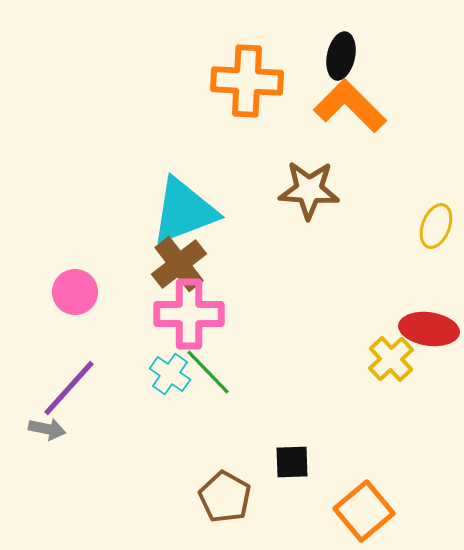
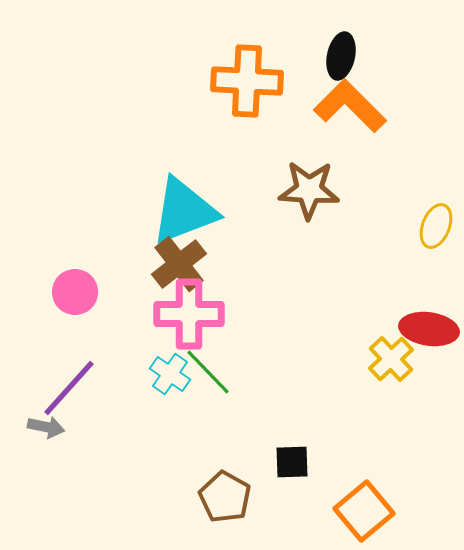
gray arrow: moved 1 px left, 2 px up
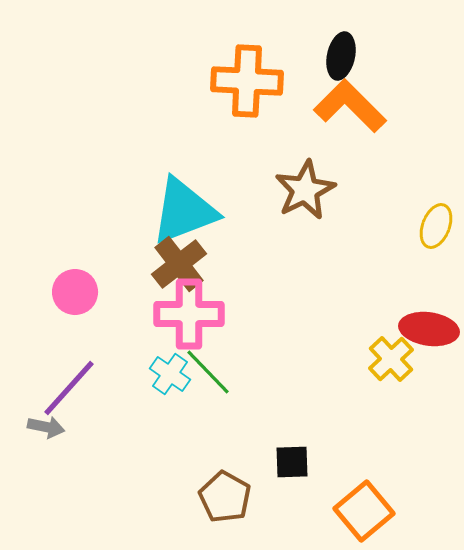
brown star: moved 4 px left; rotated 30 degrees counterclockwise
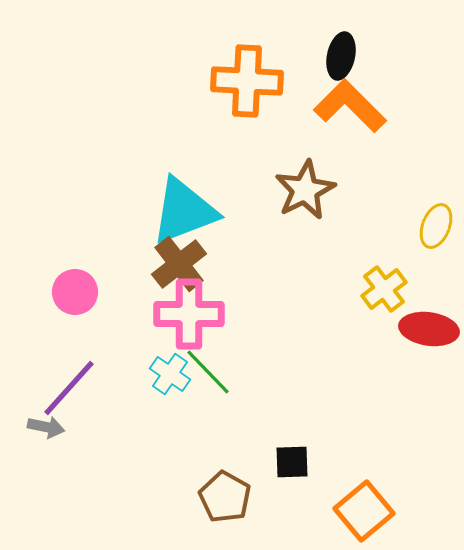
yellow cross: moved 7 px left, 70 px up; rotated 6 degrees clockwise
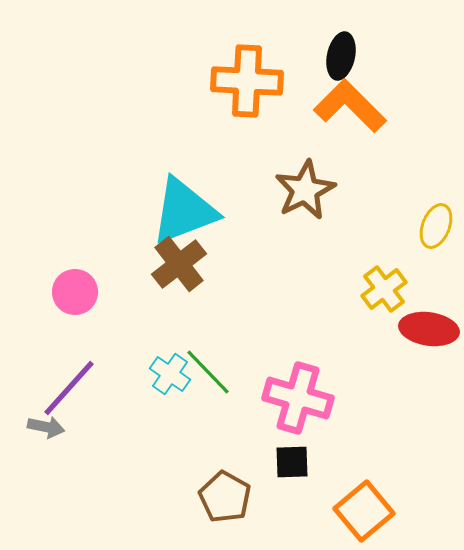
pink cross: moved 109 px right, 84 px down; rotated 16 degrees clockwise
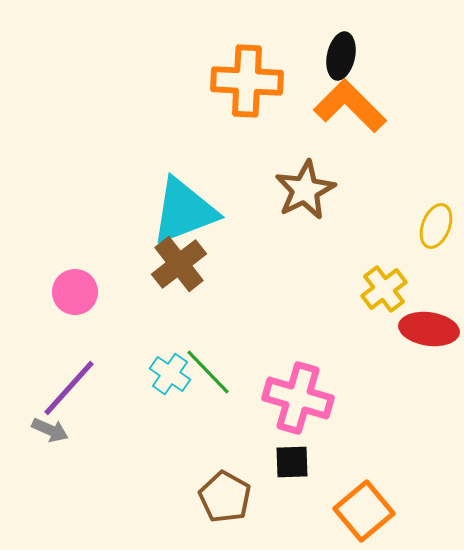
gray arrow: moved 4 px right, 3 px down; rotated 12 degrees clockwise
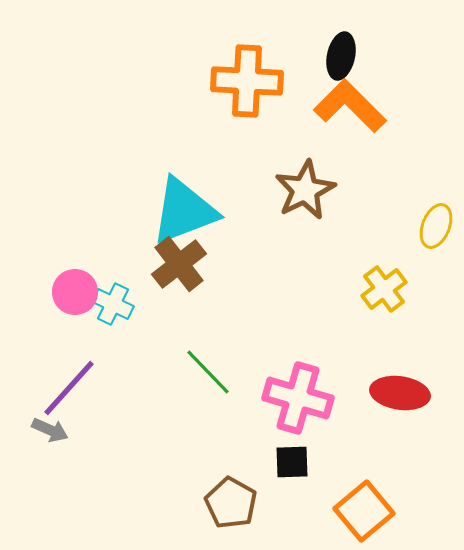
red ellipse: moved 29 px left, 64 px down
cyan cross: moved 57 px left, 70 px up; rotated 9 degrees counterclockwise
brown pentagon: moved 6 px right, 6 px down
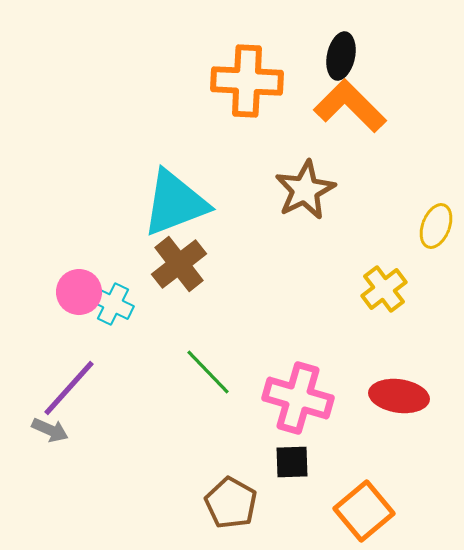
cyan triangle: moved 9 px left, 8 px up
pink circle: moved 4 px right
red ellipse: moved 1 px left, 3 px down
